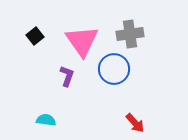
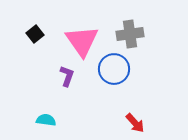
black square: moved 2 px up
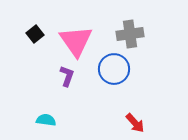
pink triangle: moved 6 px left
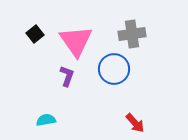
gray cross: moved 2 px right
cyan semicircle: rotated 18 degrees counterclockwise
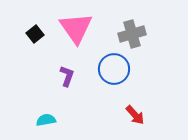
gray cross: rotated 8 degrees counterclockwise
pink triangle: moved 13 px up
red arrow: moved 8 px up
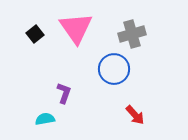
purple L-shape: moved 3 px left, 17 px down
cyan semicircle: moved 1 px left, 1 px up
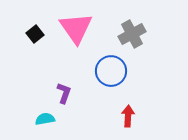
gray cross: rotated 12 degrees counterclockwise
blue circle: moved 3 px left, 2 px down
red arrow: moved 7 px left, 1 px down; rotated 135 degrees counterclockwise
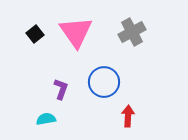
pink triangle: moved 4 px down
gray cross: moved 2 px up
blue circle: moved 7 px left, 11 px down
purple L-shape: moved 3 px left, 4 px up
cyan semicircle: moved 1 px right
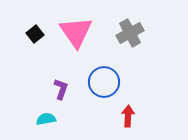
gray cross: moved 2 px left, 1 px down
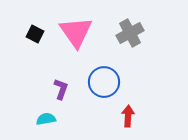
black square: rotated 24 degrees counterclockwise
